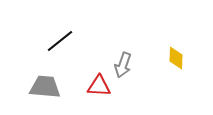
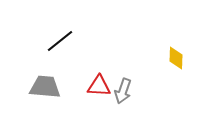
gray arrow: moved 26 px down
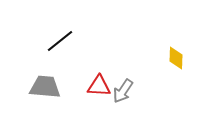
gray arrow: rotated 15 degrees clockwise
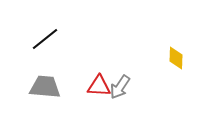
black line: moved 15 px left, 2 px up
gray arrow: moved 3 px left, 4 px up
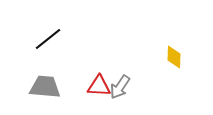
black line: moved 3 px right
yellow diamond: moved 2 px left, 1 px up
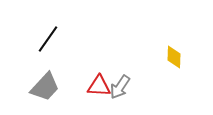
black line: rotated 16 degrees counterclockwise
gray trapezoid: rotated 128 degrees clockwise
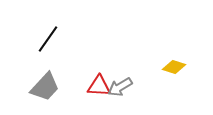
yellow diamond: moved 10 px down; rotated 75 degrees counterclockwise
gray arrow: rotated 25 degrees clockwise
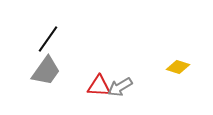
yellow diamond: moved 4 px right
gray trapezoid: moved 1 px right, 16 px up; rotated 8 degrees counterclockwise
